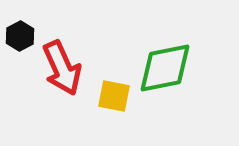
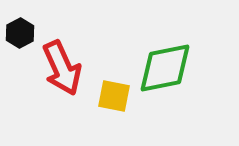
black hexagon: moved 3 px up
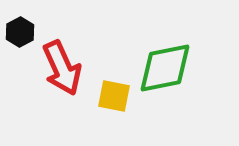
black hexagon: moved 1 px up
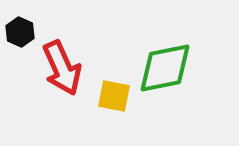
black hexagon: rotated 8 degrees counterclockwise
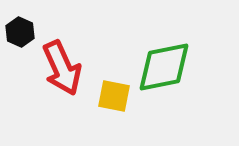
green diamond: moved 1 px left, 1 px up
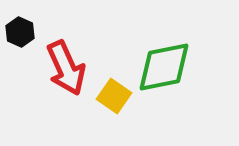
red arrow: moved 4 px right
yellow square: rotated 24 degrees clockwise
